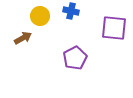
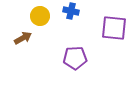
purple pentagon: rotated 25 degrees clockwise
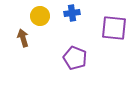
blue cross: moved 1 px right, 2 px down; rotated 21 degrees counterclockwise
brown arrow: rotated 78 degrees counterclockwise
purple pentagon: rotated 25 degrees clockwise
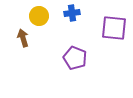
yellow circle: moved 1 px left
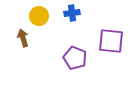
purple square: moved 3 px left, 13 px down
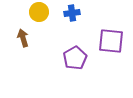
yellow circle: moved 4 px up
purple pentagon: rotated 20 degrees clockwise
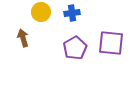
yellow circle: moved 2 px right
purple square: moved 2 px down
purple pentagon: moved 10 px up
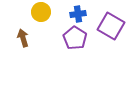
blue cross: moved 6 px right, 1 px down
purple square: moved 17 px up; rotated 24 degrees clockwise
purple pentagon: moved 10 px up; rotated 10 degrees counterclockwise
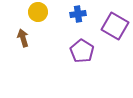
yellow circle: moved 3 px left
purple square: moved 4 px right
purple pentagon: moved 7 px right, 13 px down
